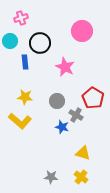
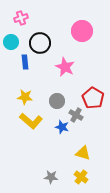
cyan circle: moved 1 px right, 1 px down
yellow L-shape: moved 11 px right
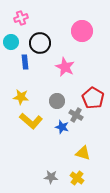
yellow star: moved 4 px left
yellow cross: moved 4 px left, 1 px down
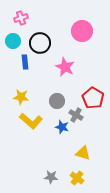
cyan circle: moved 2 px right, 1 px up
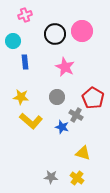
pink cross: moved 4 px right, 3 px up
black circle: moved 15 px right, 9 px up
gray circle: moved 4 px up
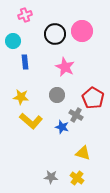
gray circle: moved 2 px up
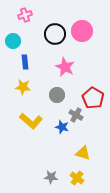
yellow star: moved 2 px right, 10 px up
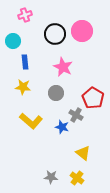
pink star: moved 2 px left
gray circle: moved 1 px left, 2 px up
yellow triangle: rotated 21 degrees clockwise
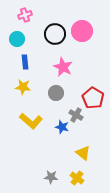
cyan circle: moved 4 px right, 2 px up
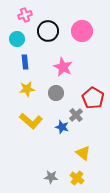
black circle: moved 7 px left, 3 px up
yellow star: moved 4 px right, 2 px down; rotated 14 degrees counterclockwise
gray cross: rotated 16 degrees clockwise
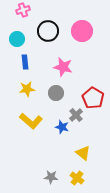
pink cross: moved 2 px left, 5 px up
pink star: rotated 12 degrees counterclockwise
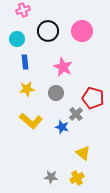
pink star: rotated 12 degrees clockwise
red pentagon: rotated 15 degrees counterclockwise
gray cross: moved 1 px up
yellow cross: rotated 24 degrees clockwise
